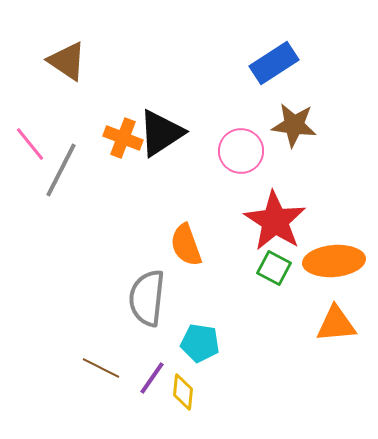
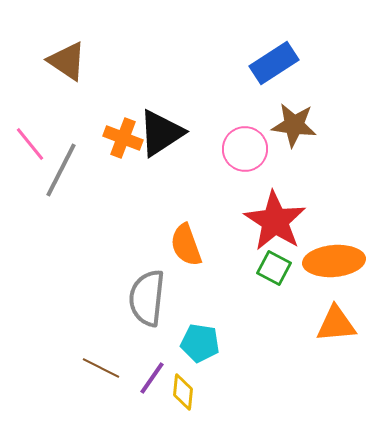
pink circle: moved 4 px right, 2 px up
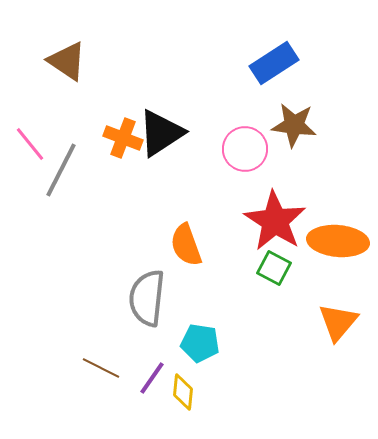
orange ellipse: moved 4 px right, 20 px up; rotated 10 degrees clockwise
orange triangle: moved 2 px right, 2 px up; rotated 45 degrees counterclockwise
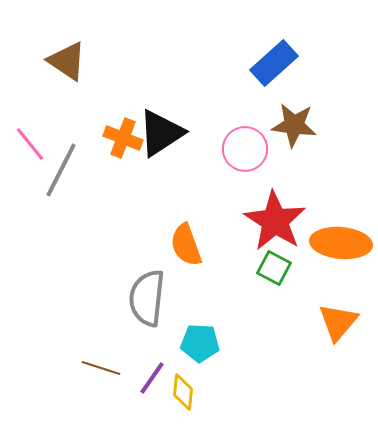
blue rectangle: rotated 9 degrees counterclockwise
orange ellipse: moved 3 px right, 2 px down
cyan pentagon: rotated 6 degrees counterclockwise
brown line: rotated 9 degrees counterclockwise
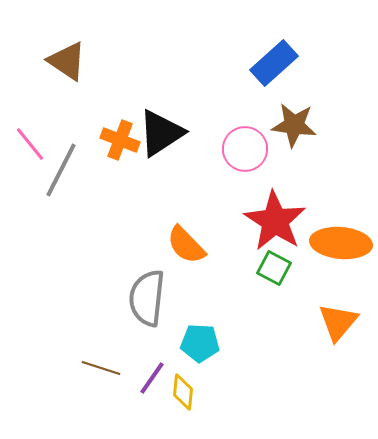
orange cross: moved 3 px left, 2 px down
orange semicircle: rotated 24 degrees counterclockwise
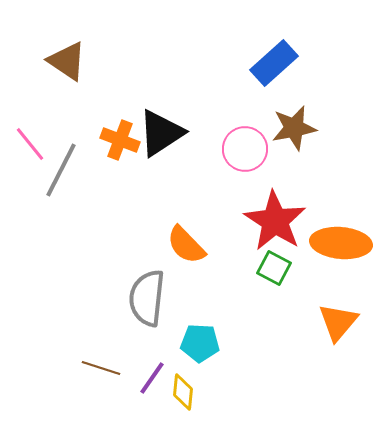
brown star: moved 3 px down; rotated 18 degrees counterclockwise
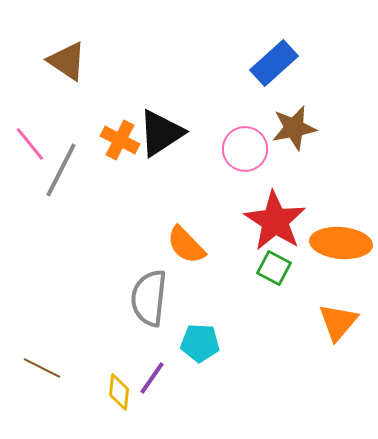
orange cross: rotated 6 degrees clockwise
gray semicircle: moved 2 px right
brown line: moved 59 px left; rotated 9 degrees clockwise
yellow diamond: moved 64 px left
